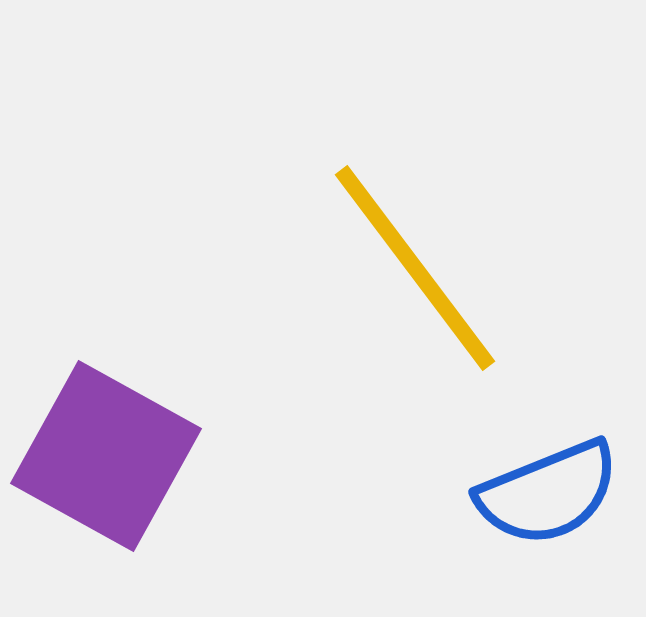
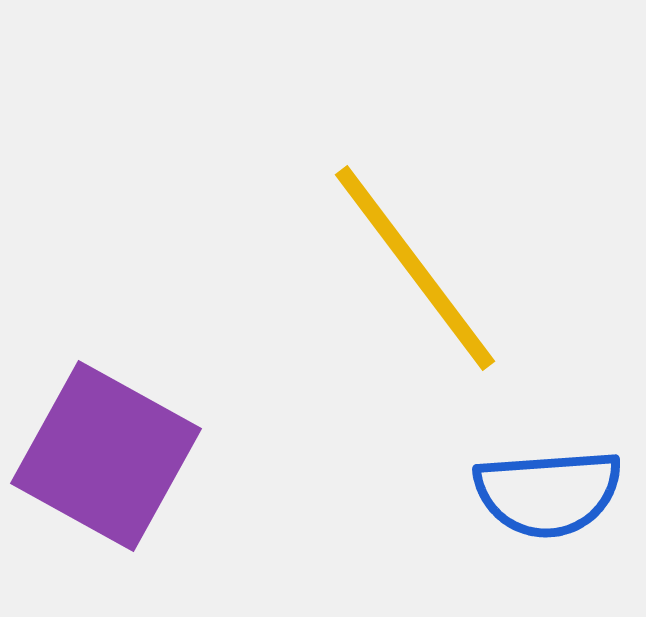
blue semicircle: rotated 18 degrees clockwise
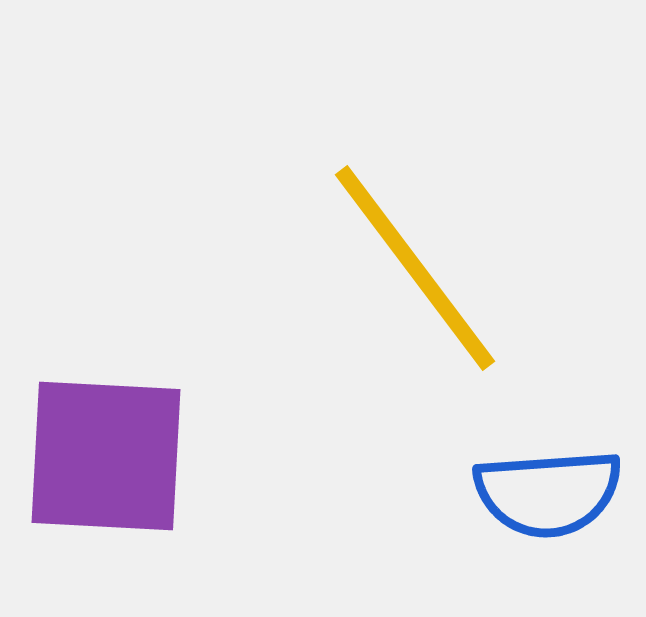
purple square: rotated 26 degrees counterclockwise
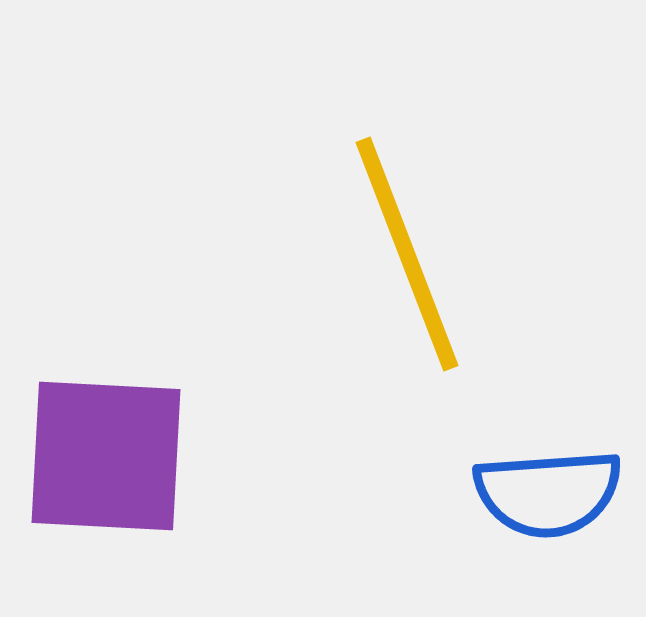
yellow line: moved 8 px left, 14 px up; rotated 16 degrees clockwise
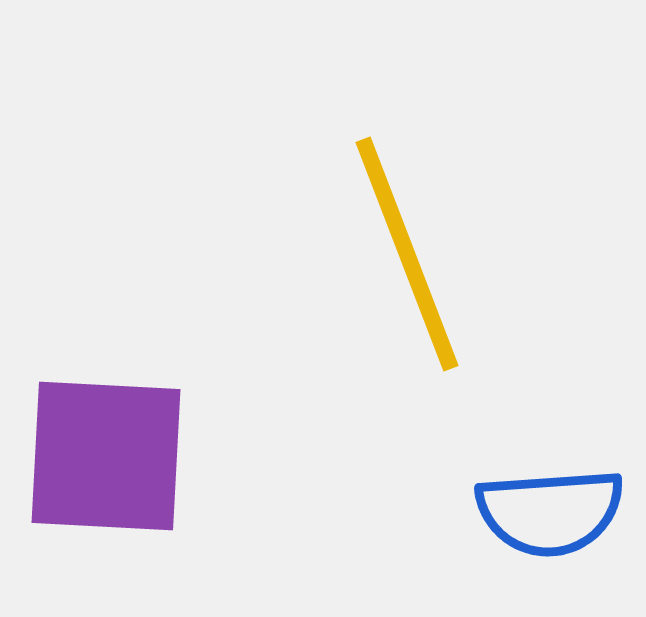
blue semicircle: moved 2 px right, 19 px down
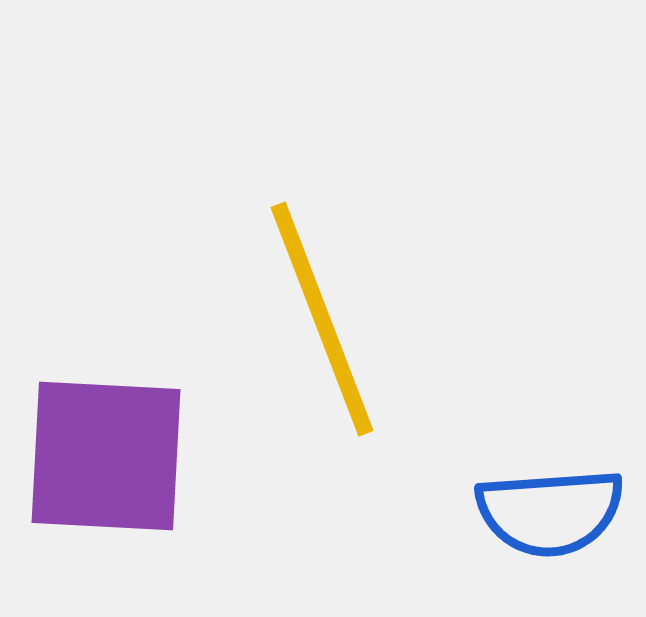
yellow line: moved 85 px left, 65 px down
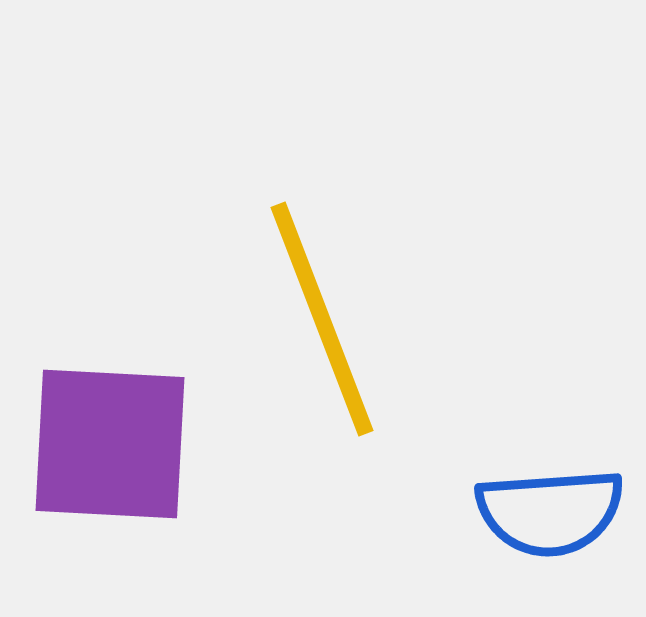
purple square: moved 4 px right, 12 px up
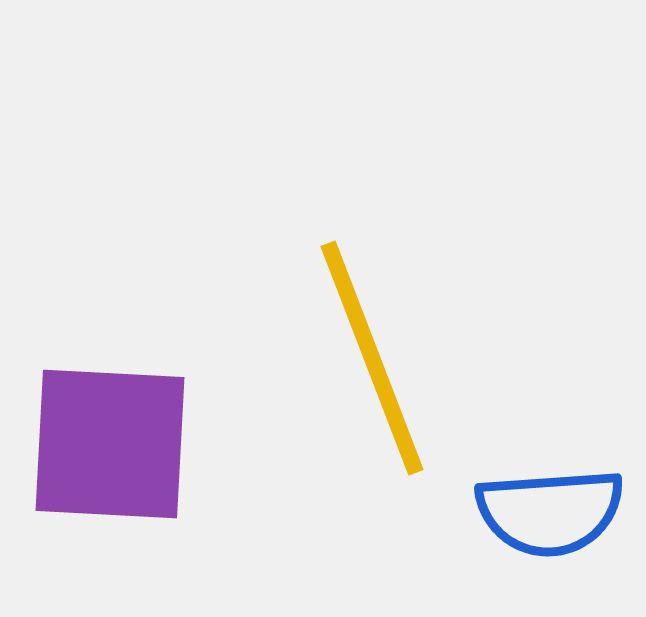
yellow line: moved 50 px right, 39 px down
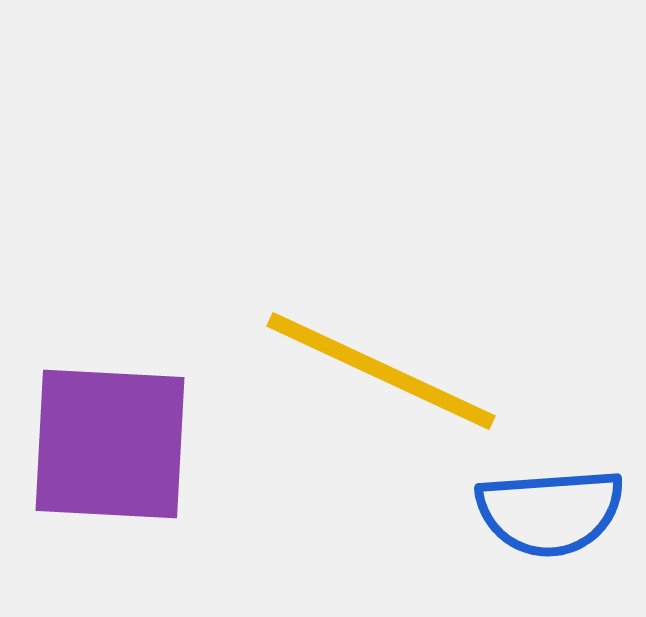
yellow line: moved 9 px right, 13 px down; rotated 44 degrees counterclockwise
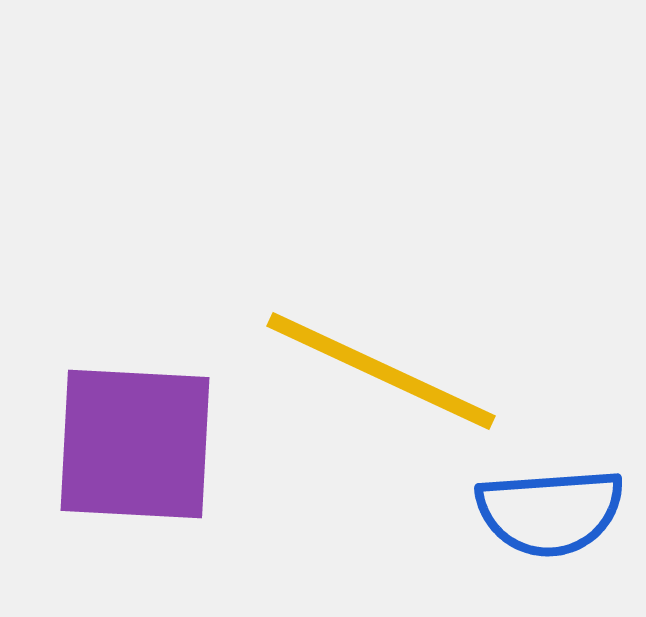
purple square: moved 25 px right
